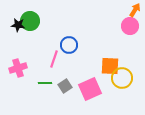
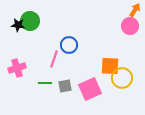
pink cross: moved 1 px left
gray square: rotated 24 degrees clockwise
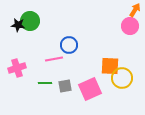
pink line: rotated 60 degrees clockwise
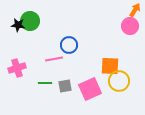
yellow circle: moved 3 px left, 3 px down
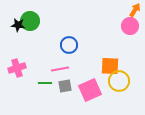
pink line: moved 6 px right, 10 px down
pink square: moved 1 px down
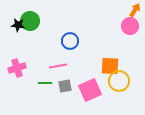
blue circle: moved 1 px right, 4 px up
pink line: moved 2 px left, 3 px up
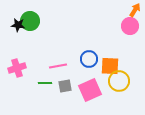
blue circle: moved 19 px right, 18 px down
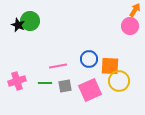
black star: rotated 16 degrees clockwise
pink cross: moved 13 px down
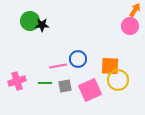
black star: moved 24 px right; rotated 24 degrees counterclockwise
blue circle: moved 11 px left
yellow circle: moved 1 px left, 1 px up
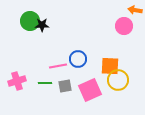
orange arrow: rotated 112 degrees counterclockwise
pink circle: moved 6 px left
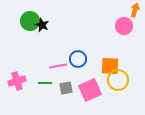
orange arrow: rotated 96 degrees clockwise
black star: rotated 24 degrees clockwise
gray square: moved 1 px right, 2 px down
